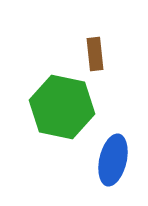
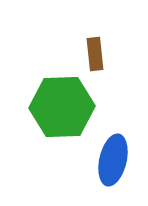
green hexagon: rotated 14 degrees counterclockwise
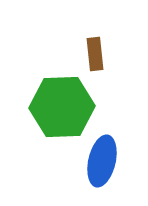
blue ellipse: moved 11 px left, 1 px down
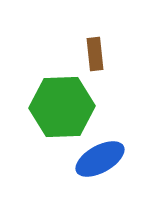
blue ellipse: moved 2 px left, 2 px up; rotated 48 degrees clockwise
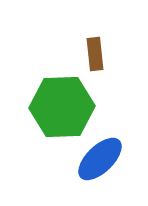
blue ellipse: rotated 15 degrees counterclockwise
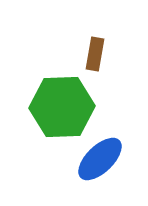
brown rectangle: rotated 16 degrees clockwise
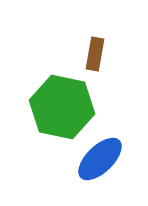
green hexagon: rotated 14 degrees clockwise
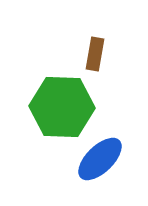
green hexagon: rotated 10 degrees counterclockwise
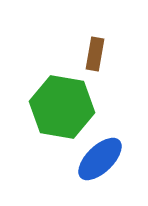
green hexagon: rotated 8 degrees clockwise
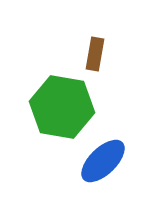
blue ellipse: moved 3 px right, 2 px down
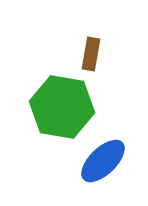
brown rectangle: moved 4 px left
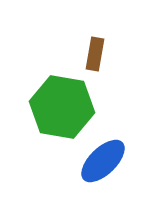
brown rectangle: moved 4 px right
